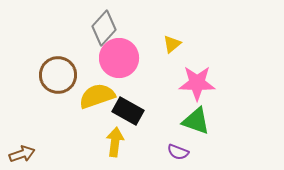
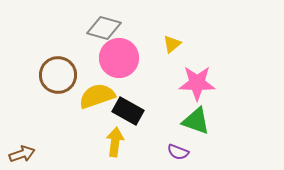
gray diamond: rotated 64 degrees clockwise
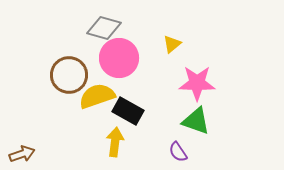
brown circle: moved 11 px right
purple semicircle: rotated 35 degrees clockwise
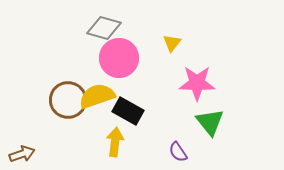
yellow triangle: moved 1 px up; rotated 12 degrees counterclockwise
brown circle: moved 1 px left, 25 px down
green triangle: moved 14 px right, 1 px down; rotated 32 degrees clockwise
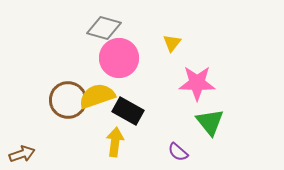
purple semicircle: rotated 15 degrees counterclockwise
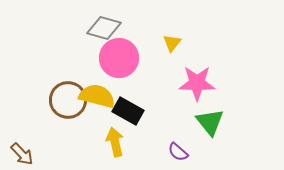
yellow semicircle: rotated 33 degrees clockwise
yellow arrow: rotated 20 degrees counterclockwise
brown arrow: rotated 65 degrees clockwise
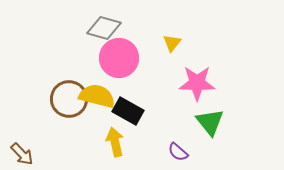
brown circle: moved 1 px right, 1 px up
